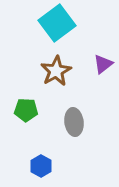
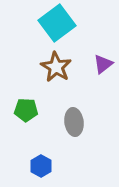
brown star: moved 4 px up; rotated 12 degrees counterclockwise
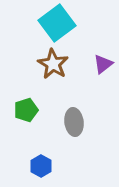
brown star: moved 3 px left, 3 px up
green pentagon: rotated 20 degrees counterclockwise
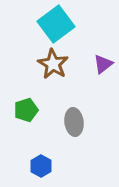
cyan square: moved 1 px left, 1 px down
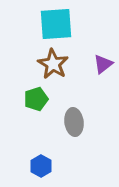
cyan square: rotated 33 degrees clockwise
green pentagon: moved 10 px right, 11 px up
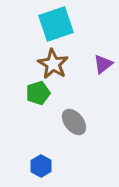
cyan square: rotated 15 degrees counterclockwise
green pentagon: moved 2 px right, 6 px up
gray ellipse: rotated 32 degrees counterclockwise
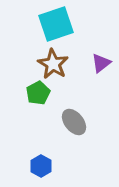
purple triangle: moved 2 px left, 1 px up
green pentagon: rotated 10 degrees counterclockwise
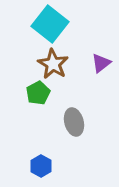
cyan square: moved 6 px left; rotated 33 degrees counterclockwise
gray ellipse: rotated 24 degrees clockwise
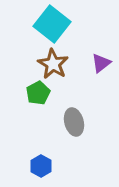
cyan square: moved 2 px right
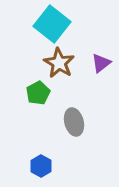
brown star: moved 6 px right, 1 px up
